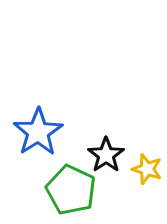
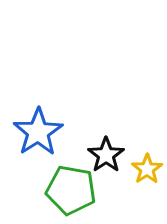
yellow star: rotated 20 degrees clockwise
green pentagon: rotated 15 degrees counterclockwise
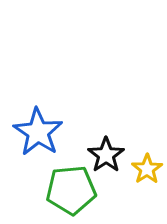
blue star: rotated 6 degrees counterclockwise
green pentagon: rotated 15 degrees counterclockwise
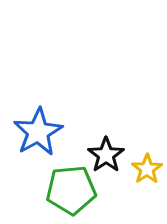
blue star: rotated 9 degrees clockwise
